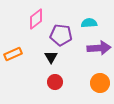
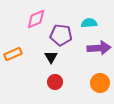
pink diamond: rotated 15 degrees clockwise
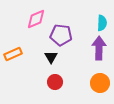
cyan semicircle: moved 13 px right; rotated 98 degrees clockwise
purple arrow: rotated 85 degrees counterclockwise
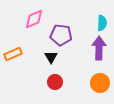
pink diamond: moved 2 px left
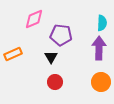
orange circle: moved 1 px right, 1 px up
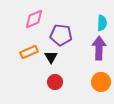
orange rectangle: moved 16 px right, 2 px up
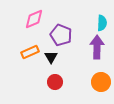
purple pentagon: rotated 15 degrees clockwise
purple arrow: moved 2 px left, 1 px up
orange rectangle: moved 1 px right
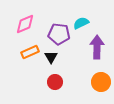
pink diamond: moved 9 px left, 5 px down
cyan semicircle: moved 21 px left; rotated 119 degrees counterclockwise
purple pentagon: moved 2 px left, 1 px up; rotated 15 degrees counterclockwise
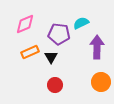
red circle: moved 3 px down
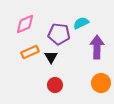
orange circle: moved 1 px down
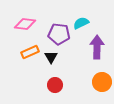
pink diamond: rotated 30 degrees clockwise
orange circle: moved 1 px right, 1 px up
